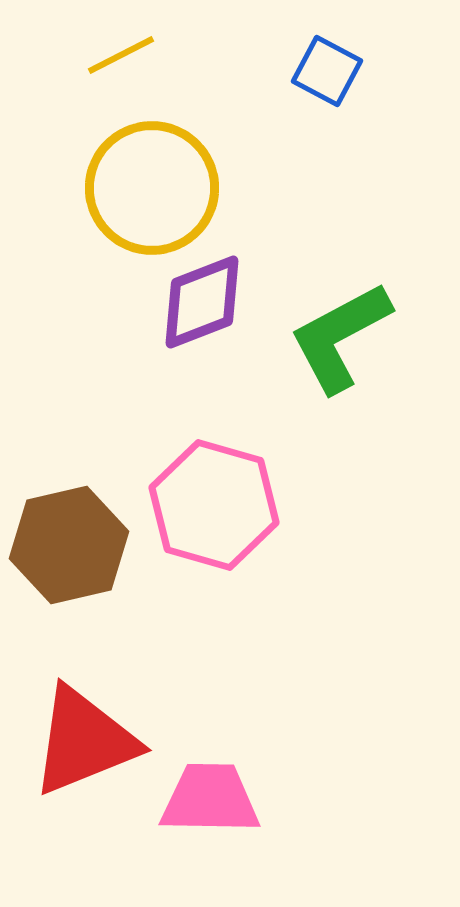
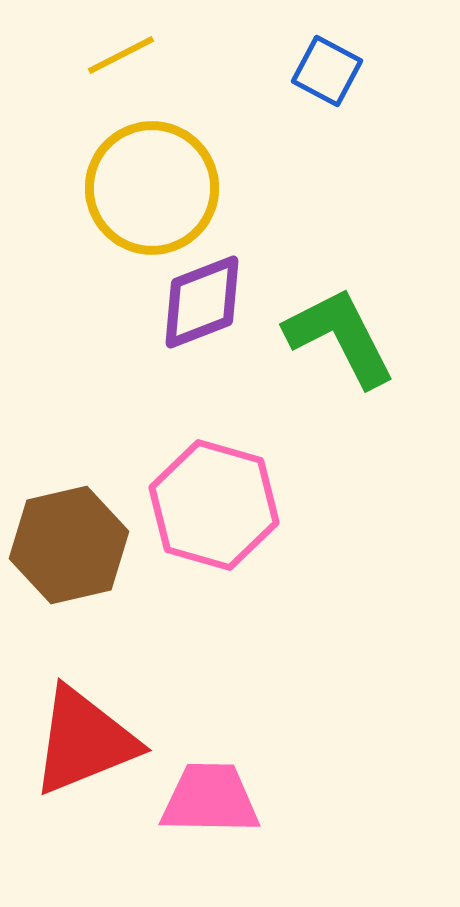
green L-shape: rotated 91 degrees clockwise
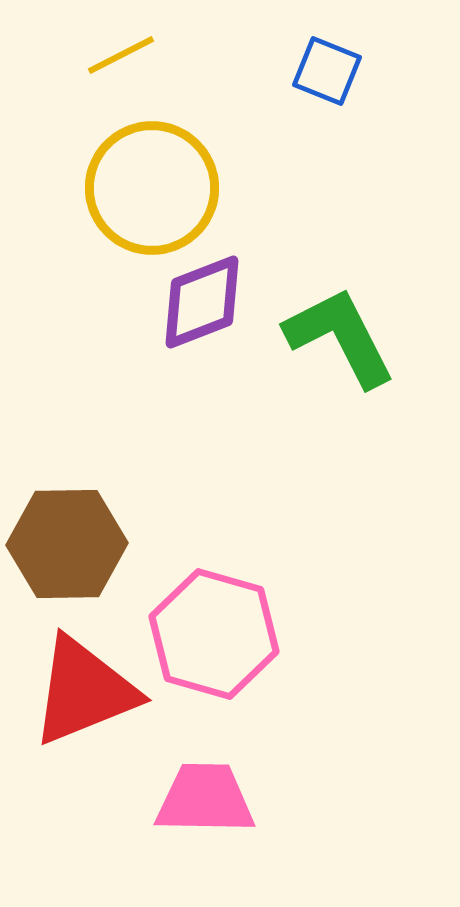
blue square: rotated 6 degrees counterclockwise
pink hexagon: moved 129 px down
brown hexagon: moved 2 px left, 1 px up; rotated 12 degrees clockwise
red triangle: moved 50 px up
pink trapezoid: moved 5 px left
